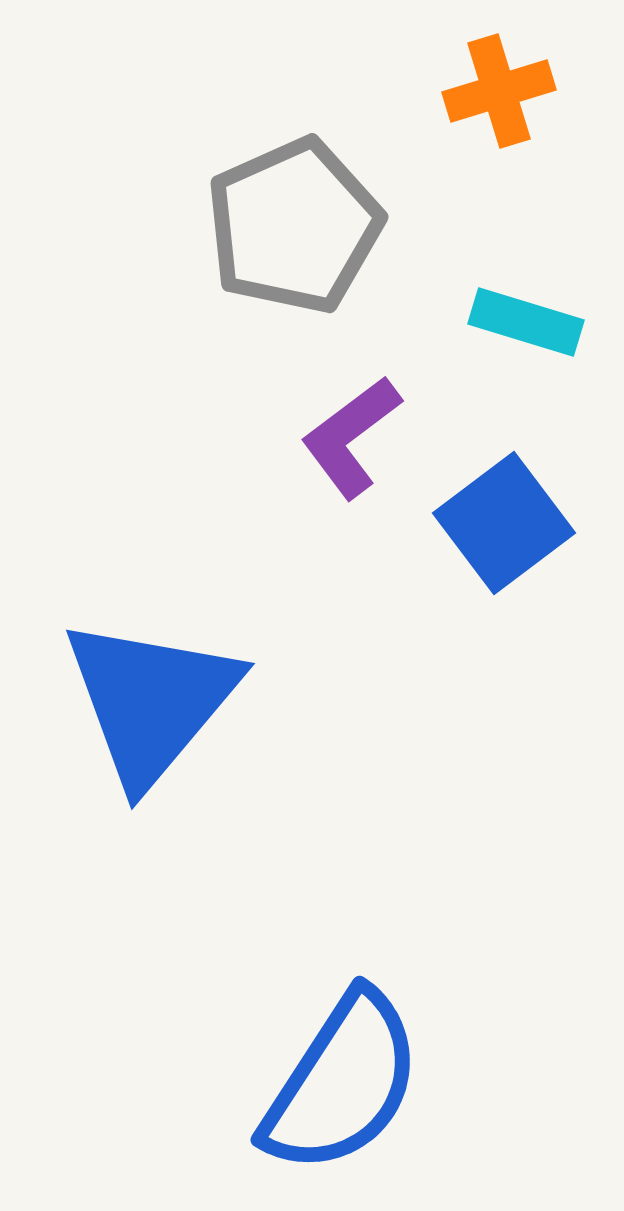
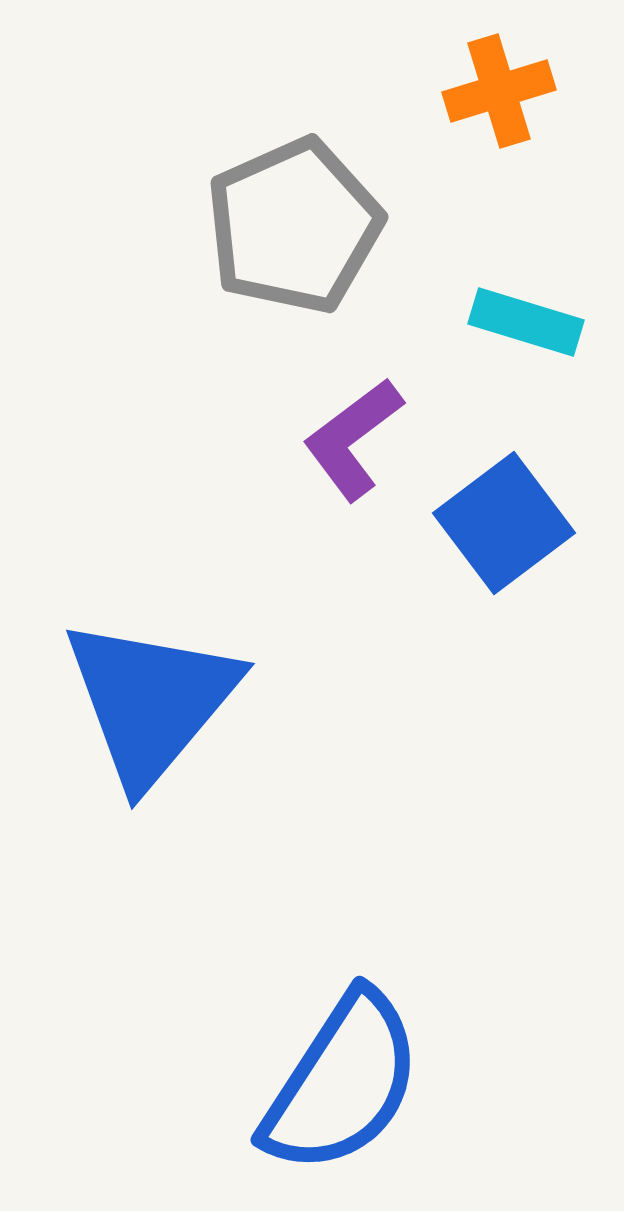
purple L-shape: moved 2 px right, 2 px down
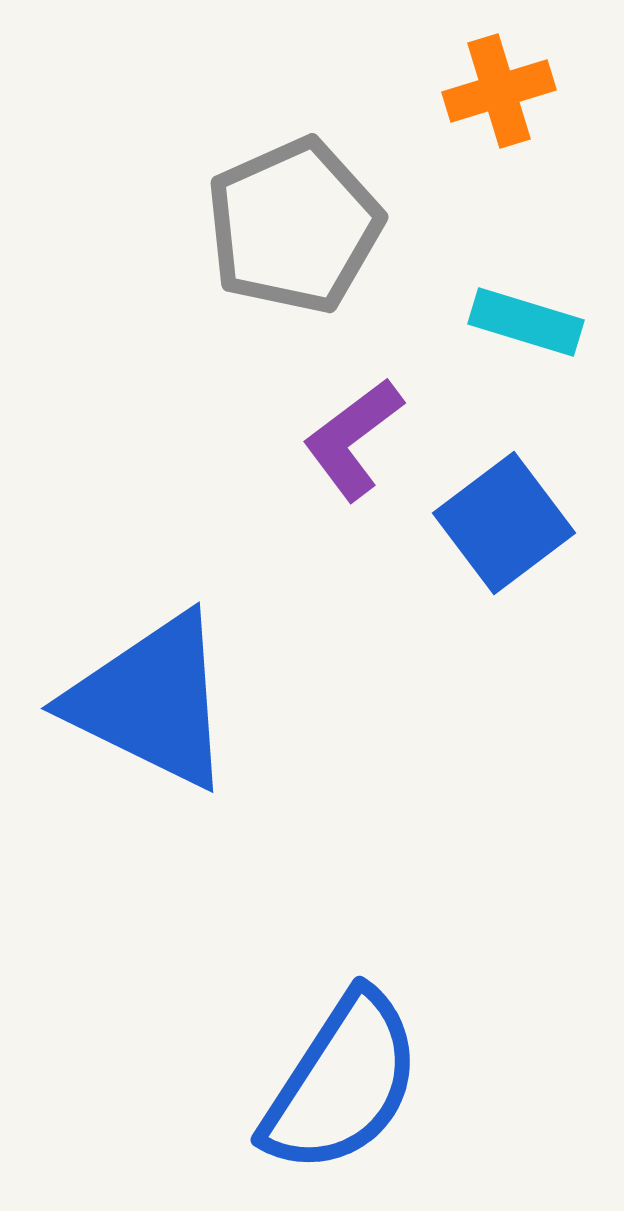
blue triangle: rotated 44 degrees counterclockwise
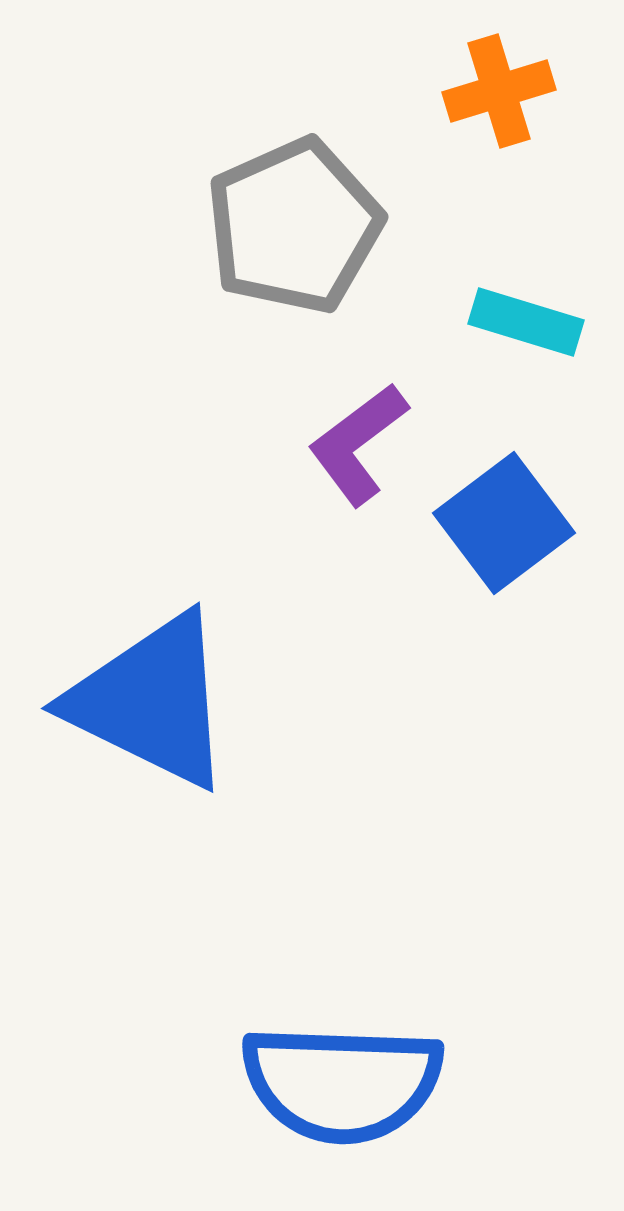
purple L-shape: moved 5 px right, 5 px down
blue semicircle: rotated 59 degrees clockwise
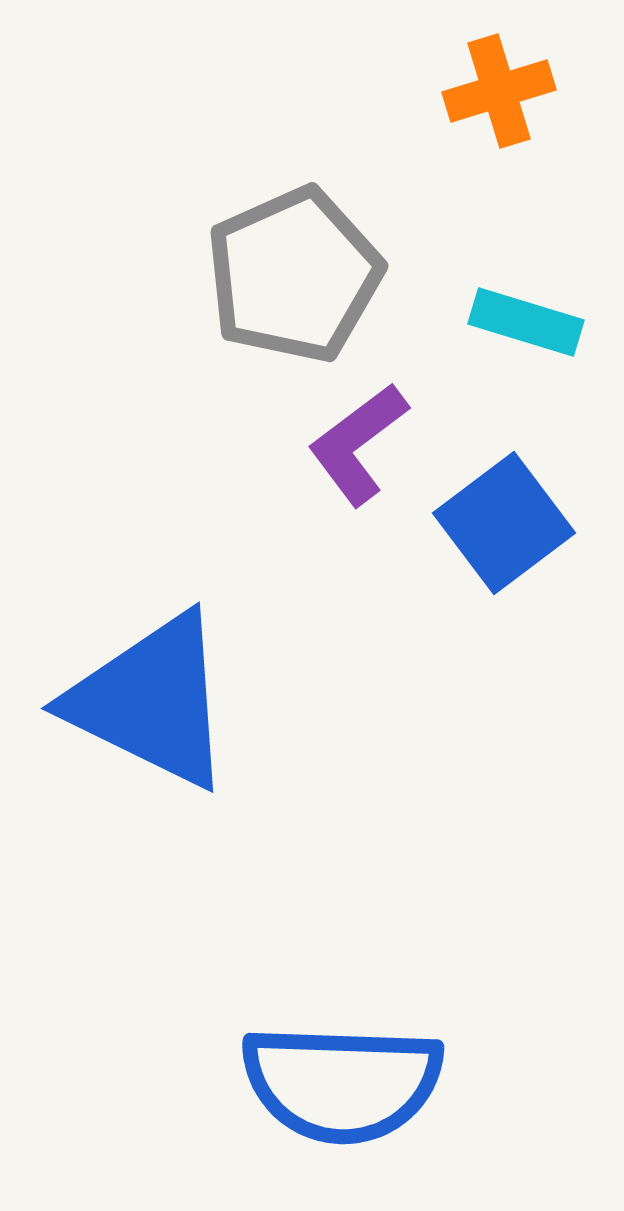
gray pentagon: moved 49 px down
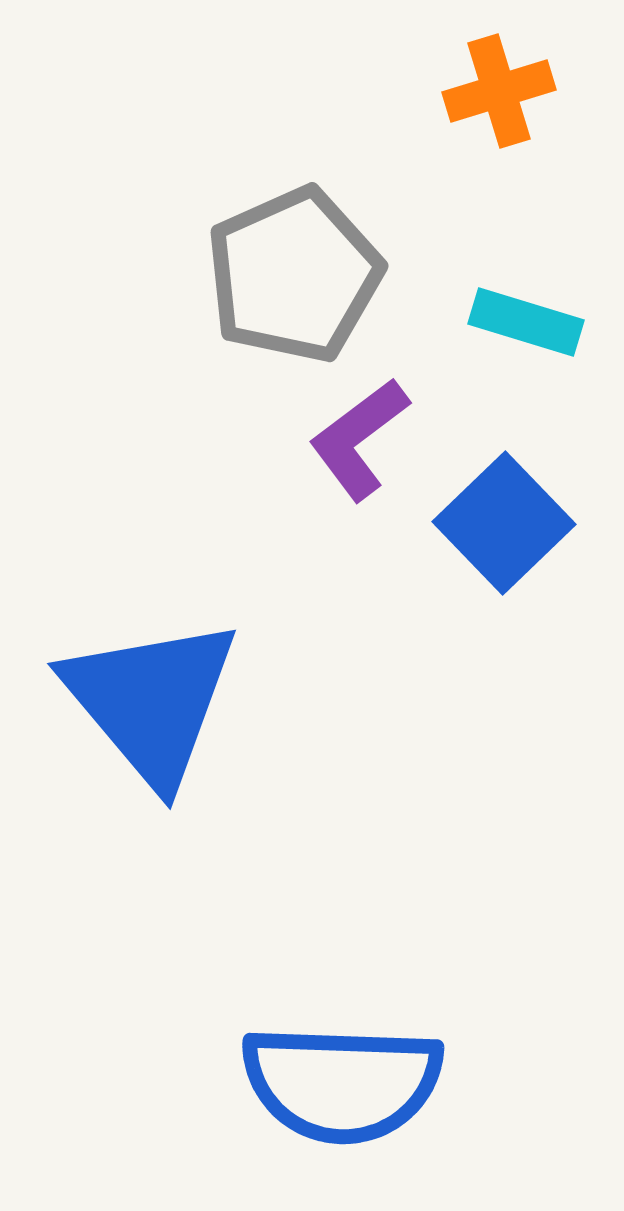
purple L-shape: moved 1 px right, 5 px up
blue square: rotated 7 degrees counterclockwise
blue triangle: rotated 24 degrees clockwise
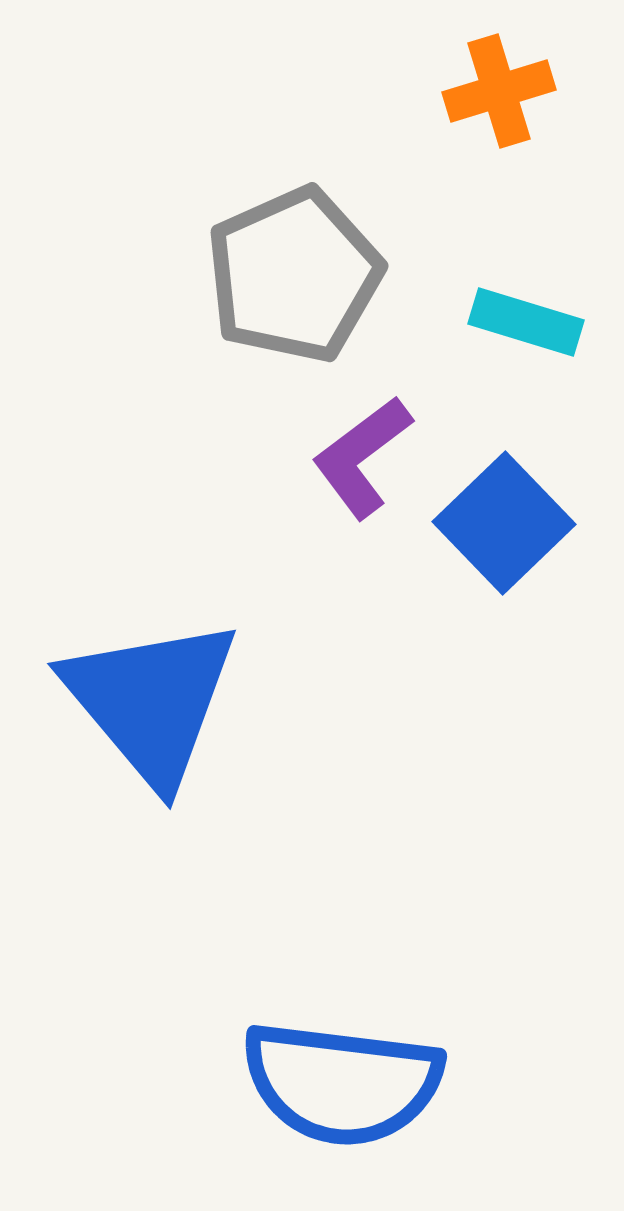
purple L-shape: moved 3 px right, 18 px down
blue semicircle: rotated 5 degrees clockwise
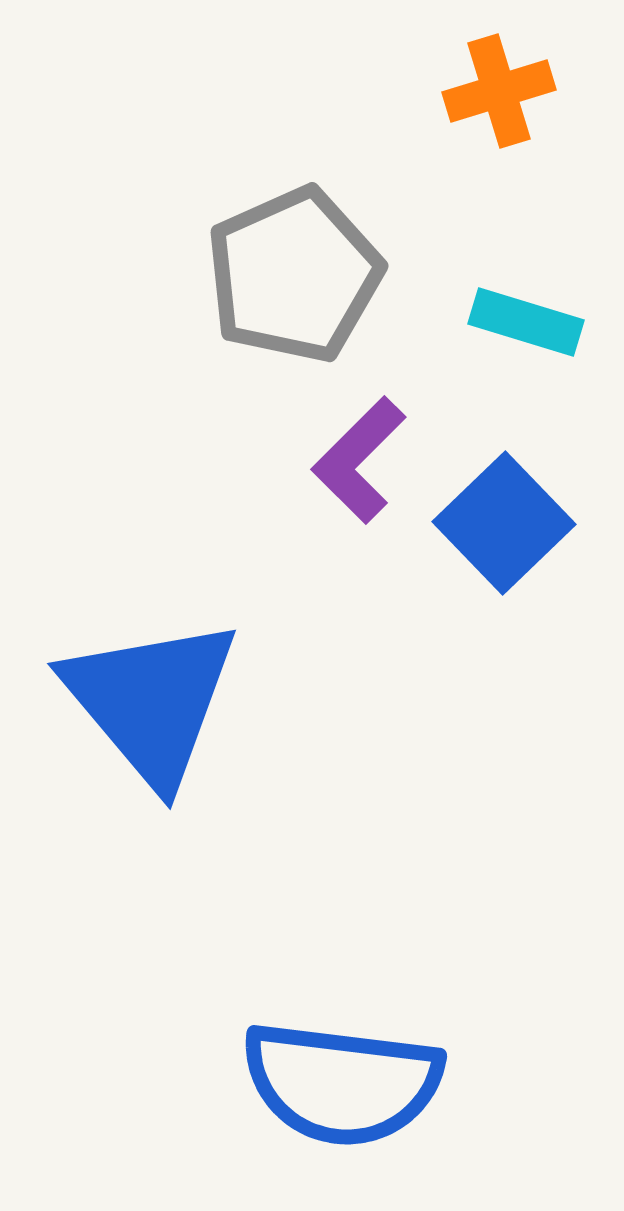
purple L-shape: moved 3 px left, 3 px down; rotated 8 degrees counterclockwise
